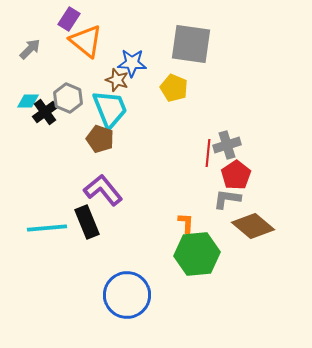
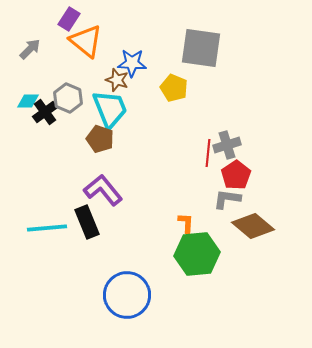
gray square: moved 10 px right, 4 px down
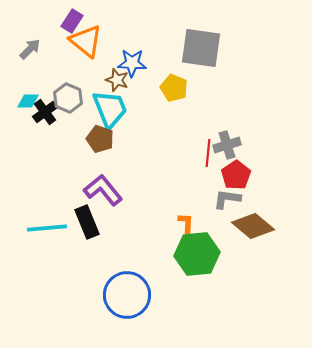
purple rectangle: moved 3 px right, 2 px down
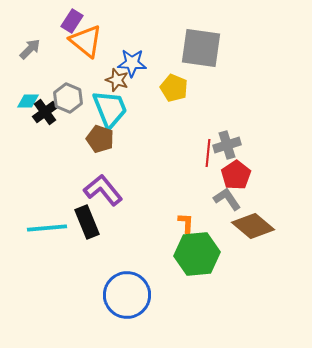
gray L-shape: rotated 48 degrees clockwise
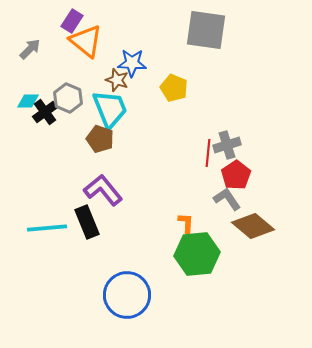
gray square: moved 5 px right, 18 px up
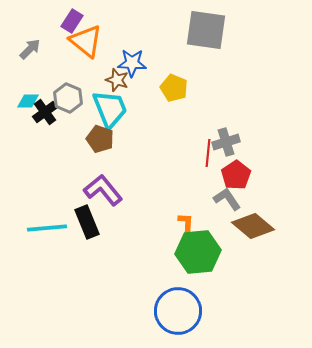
gray cross: moved 1 px left, 3 px up
green hexagon: moved 1 px right, 2 px up
blue circle: moved 51 px right, 16 px down
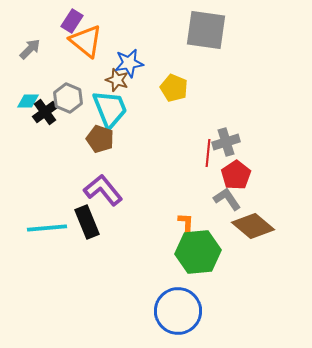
blue star: moved 3 px left; rotated 12 degrees counterclockwise
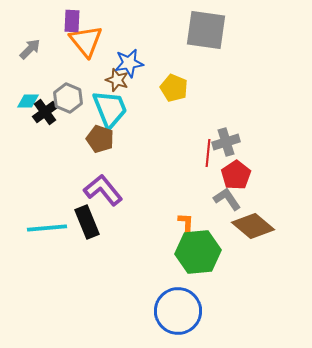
purple rectangle: rotated 30 degrees counterclockwise
orange triangle: rotated 12 degrees clockwise
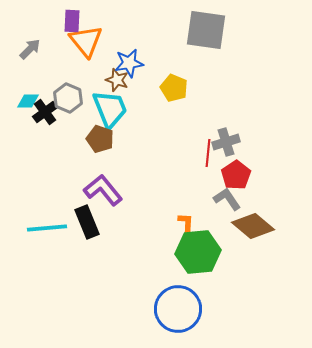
blue circle: moved 2 px up
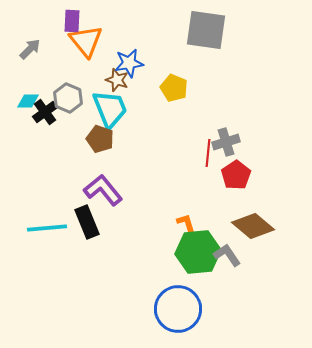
gray L-shape: moved 56 px down
orange L-shape: rotated 20 degrees counterclockwise
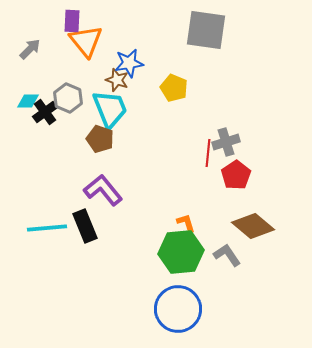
black rectangle: moved 2 px left, 4 px down
green hexagon: moved 17 px left
